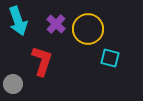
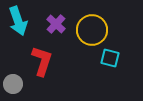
yellow circle: moved 4 px right, 1 px down
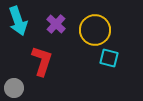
yellow circle: moved 3 px right
cyan square: moved 1 px left
gray circle: moved 1 px right, 4 px down
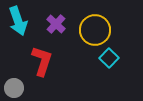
cyan square: rotated 30 degrees clockwise
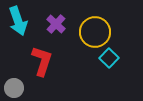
yellow circle: moved 2 px down
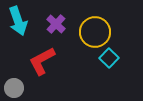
red L-shape: rotated 136 degrees counterclockwise
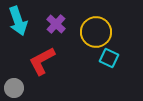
yellow circle: moved 1 px right
cyan square: rotated 18 degrees counterclockwise
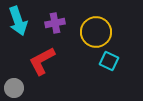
purple cross: moved 1 px left, 1 px up; rotated 36 degrees clockwise
cyan square: moved 3 px down
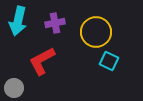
cyan arrow: rotated 32 degrees clockwise
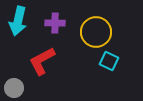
purple cross: rotated 12 degrees clockwise
